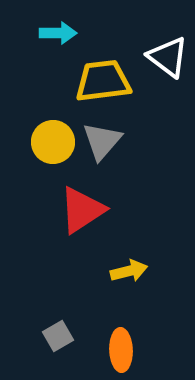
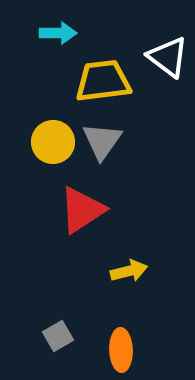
gray triangle: rotated 6 degrees counterclockwise
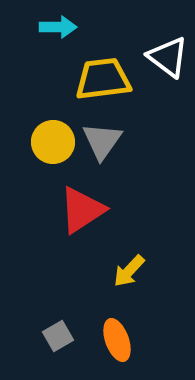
cyan arrow: moved 6 px up
yellow trapezoid: moved 2 px up
yellow arrow: rotated 147 degrees clockwise
orange ellipse: moved 4 px left, 10 px up; rotated 18 degrees counterclockwise
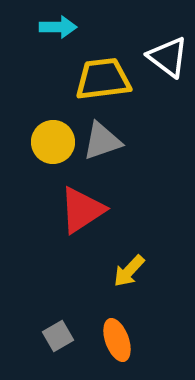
gray triangle: rotated 36 degrees clockwise
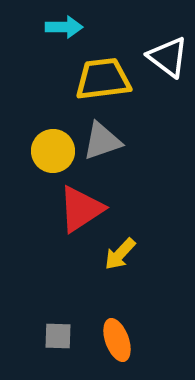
cyan arrow: moved 6 px right
yellow circle: moved 9 px down
red triangle: moved 1 px left, 1 px up
yellow arrow: moved 9 px left, 17 px up
gray square: rotated 32 degrees clockwise
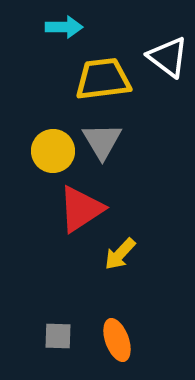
gray triangle: rotated 42 degrees counterclockwise
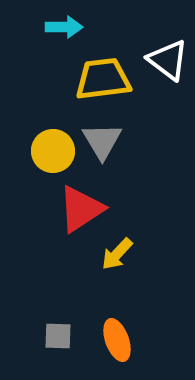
white triangle: moved 3 px down
yellow arrow: moved 3 px left
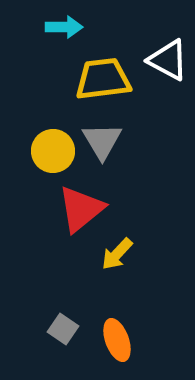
white triangle: rotated 9 degrees counterclockwise
red triangle: rotated 6 degrees counterclockwise
gray square: moved 5 px right, 7 px up; rotated 32 degrees clockwise
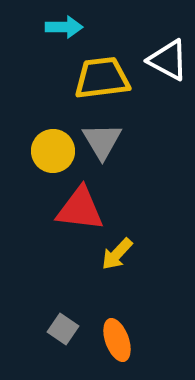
yellow trapezoid: moved 1 px left, 1 px up
red triangle: moved 1 px left; rotated 46 degrees clockwise
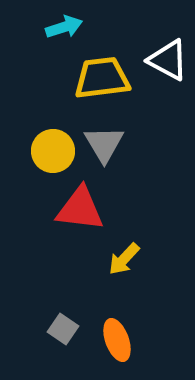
cyan arrow: rotated 18 degrees counterclockwise
gray triangle: moved 2 px right, 3 px down
yellow arrow: moved 7 px right, 5 px down
